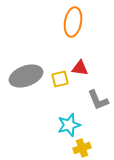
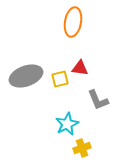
cyan star: moved 2 px left, 1 px up; rotated 10 degrees counterclockwise
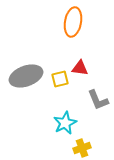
cyan star: moved 2 px left, 1 px up
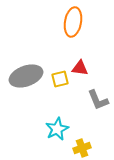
cyan star: moved 8 px left, 6 px down
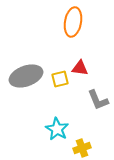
cyan star: rotated 15 degrees counterclockwise
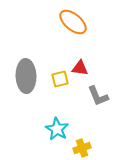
orange ellipse: rotated 60 degrees counterclockwise
gray ellipse: rotated 72 degrees counterclockwise
gray L-shape: moved 4 px up
